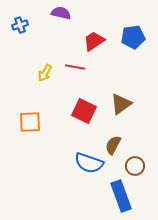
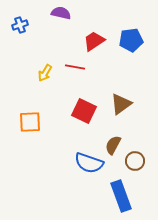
blue pentagon: moved 2 px left, 3 px down
brown circle: moved 5 px up
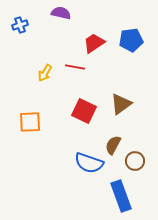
red trapezoid: moved 2 px down
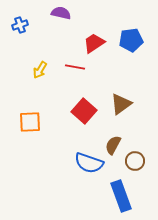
yellow arrow: moved 5 px left, 3 px up
red square: rotated 15 degrees clockwise
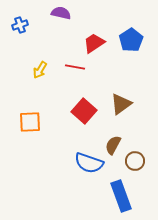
blue pentagon: rotated 25 degrees counterclockwise
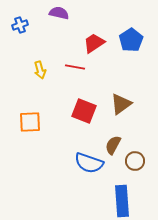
purple semicircle: moved 2 px left
yellow arrow: rotated 48 degrees counterclockwise
red square: rotated 20 degrees counterclockwise
blue rectangle: moved 1 px right, 5 px down; rotated 16 degrees clockwise
